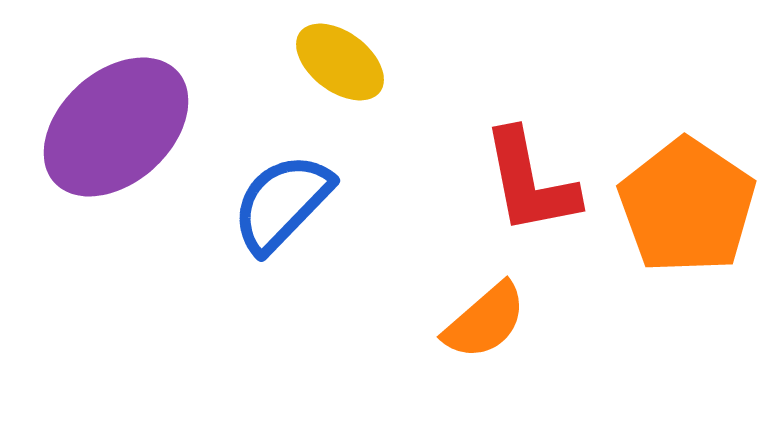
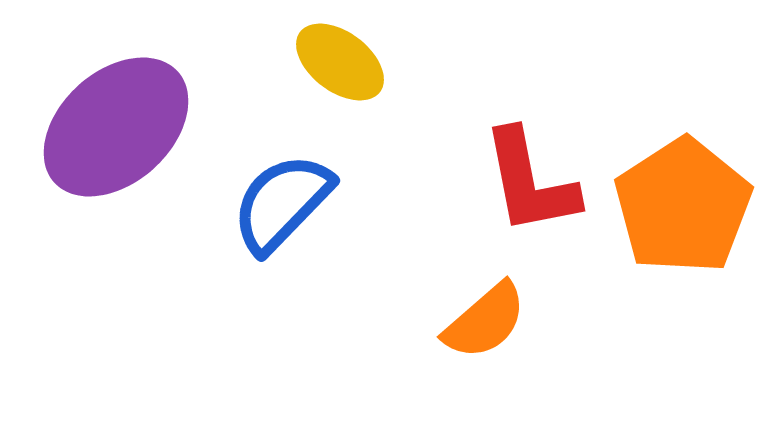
orange pentagon: moved 4 px left; rotated 5 degrees clockwise
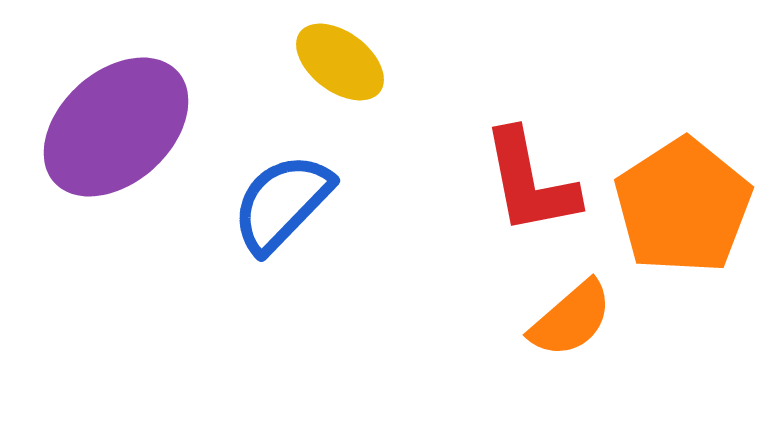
orange semicircle: moved 86 px right, 2 px up
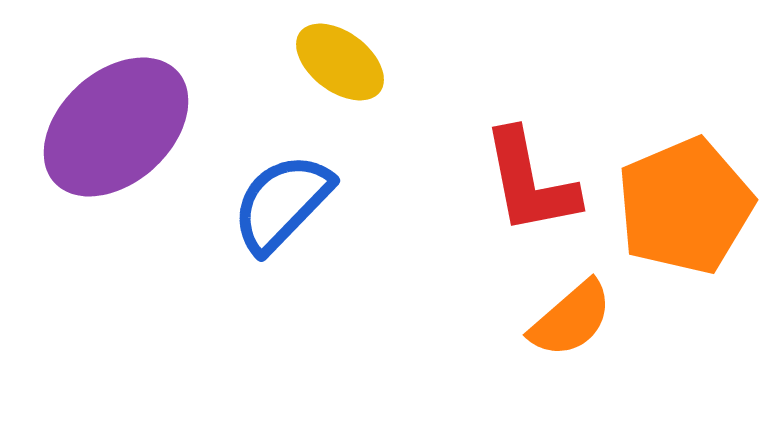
orange pentagon: moved 2 px right; rotated 10 degrees clockwise
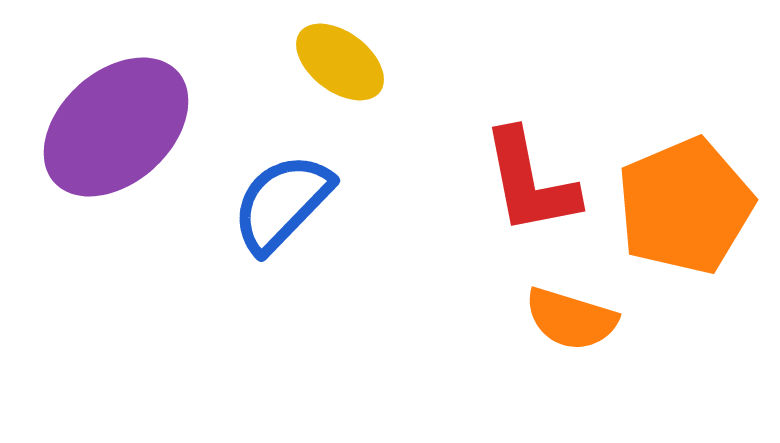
orange semicircle: rotated 58 degrees clockwise
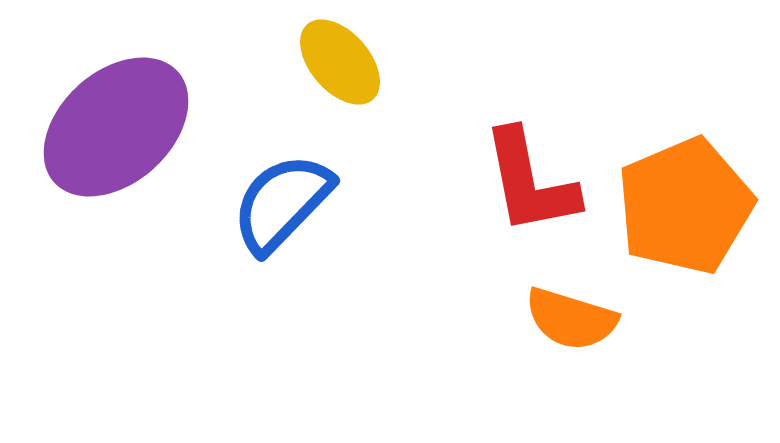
yellow ellipse: rotated 12 degrees clockwise
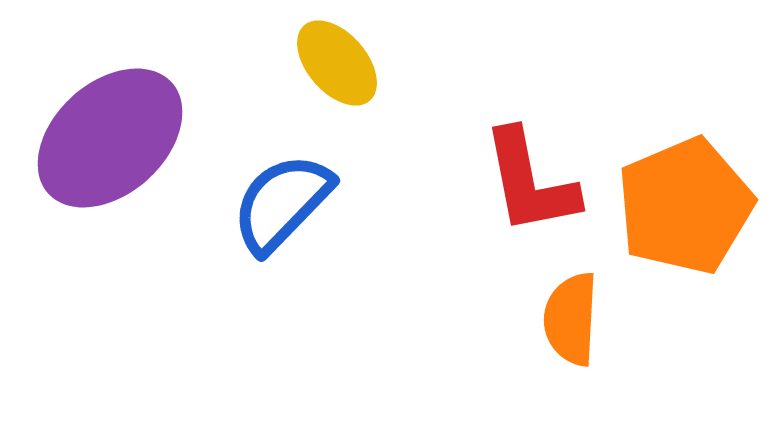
yellow ellipse: moved 3 px left, 1 px down
purple ellipse: moved 6 px left, 11 px down
orange semicircle: rotated 76 degrees clockwise
